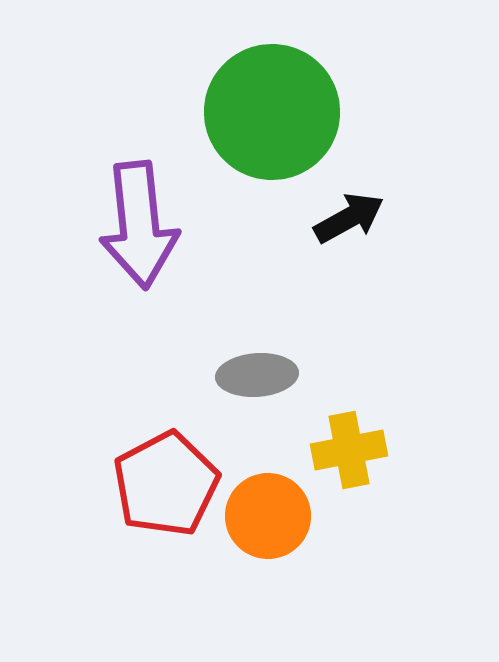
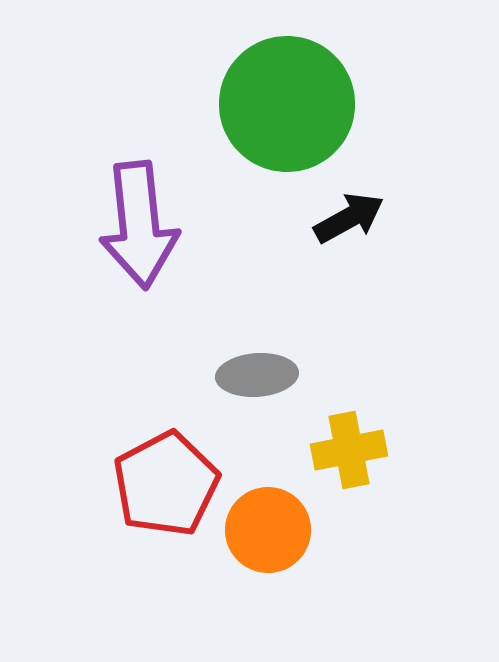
green circle: moved 15 px right, 8 px up
orange circle: moved 14 px down
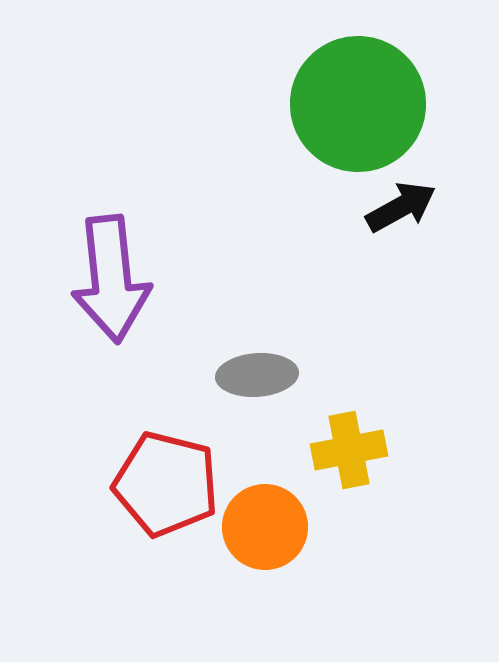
green circle: moved 71 px right
black arrow: moved 52 px right, 11 px up
purple arrow: moved 28 px left, 54 px down
red pentagon: rotated 30 degrees counterclockwise
orange circle: moved 3 px left, 3 px up
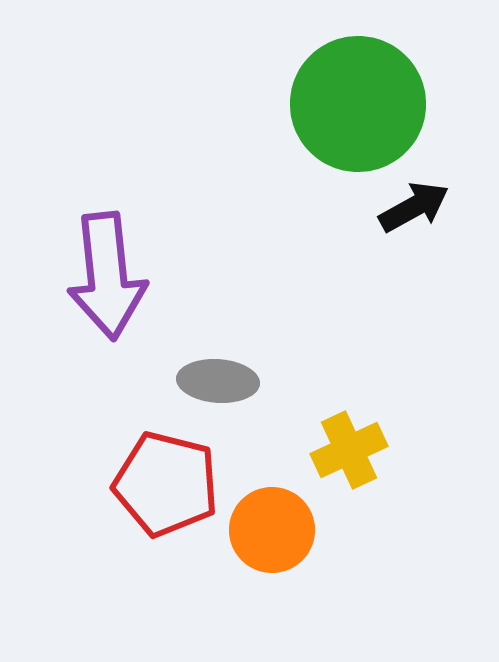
black arrow: moved 13 px right
purple arrow: moved 4 px left, 3 px up
gray ellipse: moved 39 px left, 6 px down; rotated 8 degrees clockwise
yellow cross: rotated 14 degrees counterclockwise
orange circle: moved 7 px right, 3 px down
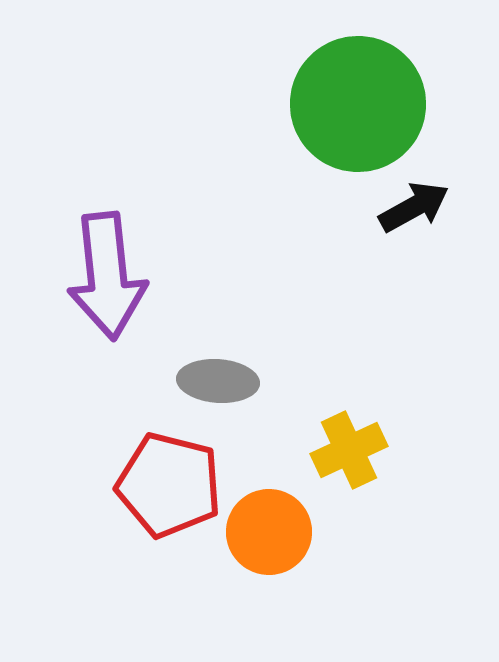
red pentagon: moved 3 px right, 1 px down
orange circle: moved 3 px left, 2 px down
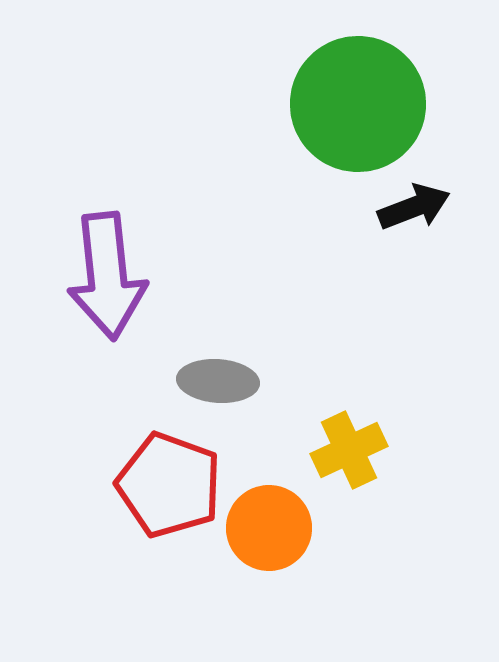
black arrow: rotated 8 degrees clockwise
red pentagon: rotated 6 degrees clockwise
orange circle: moved 4 px up
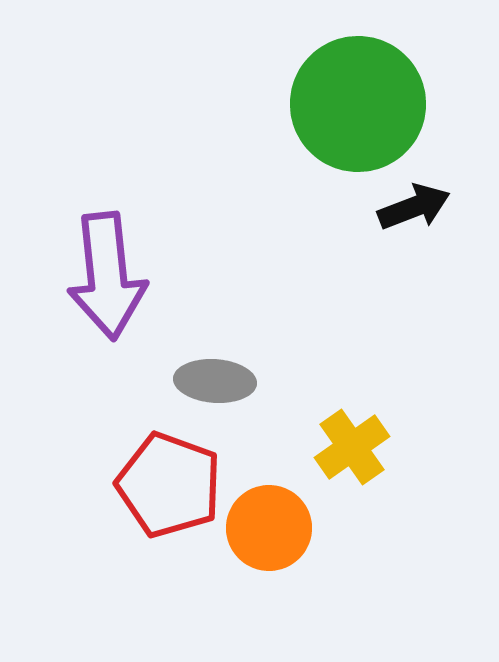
gray ellipse: moved 3 px left
yellow cross: moved 3 px right, 3 px up; rotated 10 degrees counterclockwise
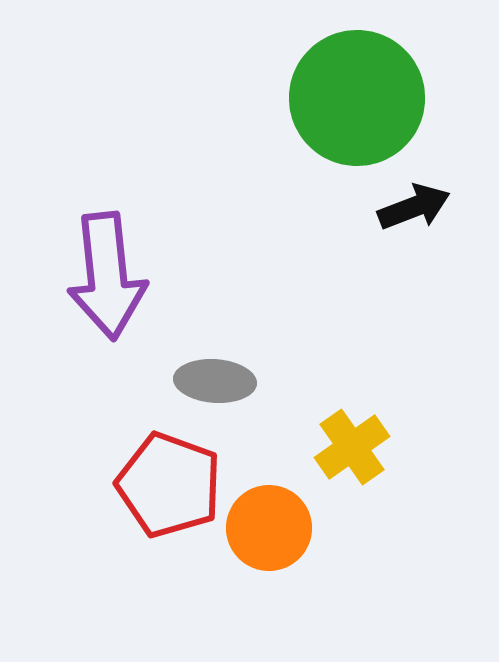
green circle: moved 1 px left, 6 px up
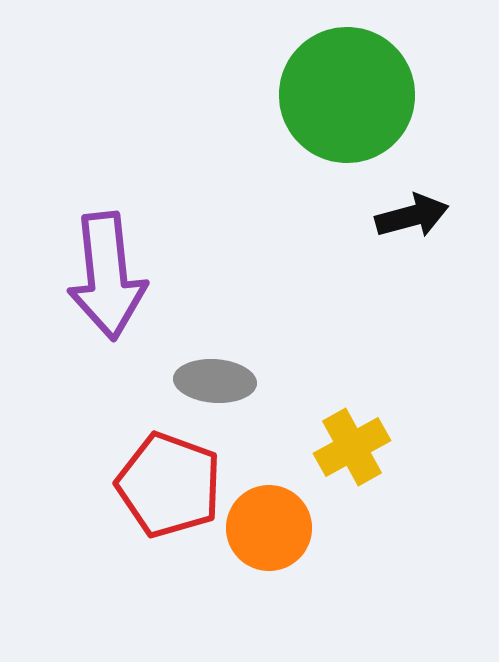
green circle: moved 10 px left, 3 px up
black arrow: moved 2 px left, 9 px down; rotated 6 degrees clockwise
yellow cross: rotated 6 degrees clockwise
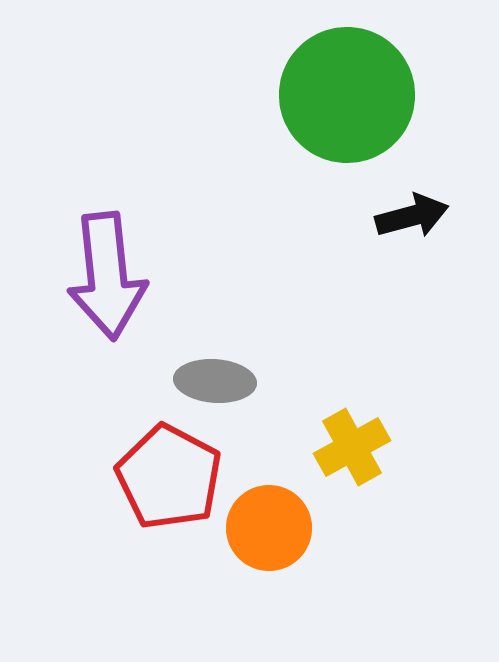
red pentagon: moved 8 px up; rotated 8 degrees clockwise
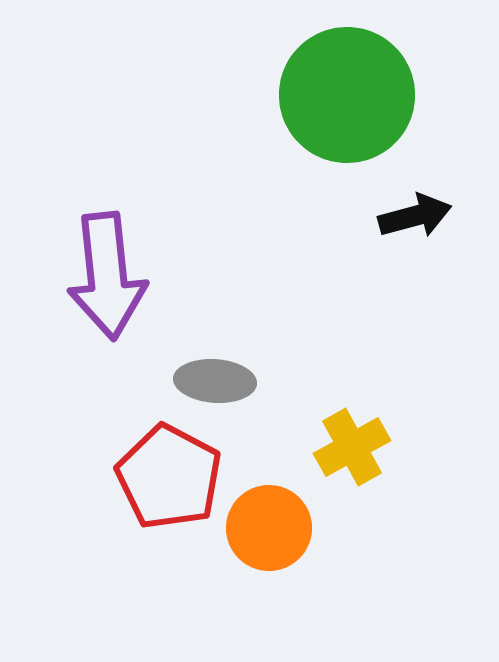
black arrow: moved 3 px right
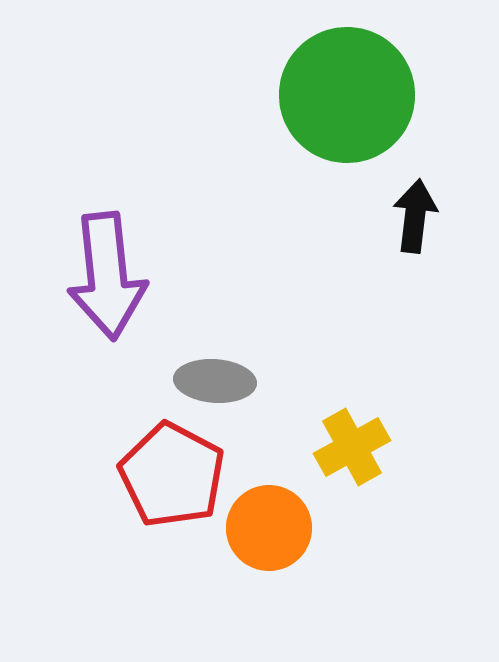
black arrow: rotated 68 degrees counterclockwise
red pentagon: moved 3 px right, 2 px up
